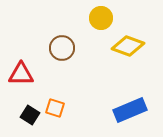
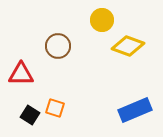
yellow circle: moved 1 px right, 2 px down
brown circle: moved 4 px left, 2 px up
blue rectangle: moved 5 px right
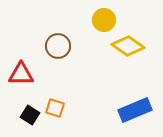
yellow circle: moved 2 px right
yellow diamond: rotated 16 degrees clockwise
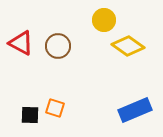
red triangle: moved 31 px up; rotated 28 degrees clockwise
black square: rotated 30 degrees counterclockwise
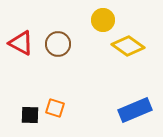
yellow circle: moved 1 px left
brown circle: moved 2 px up
